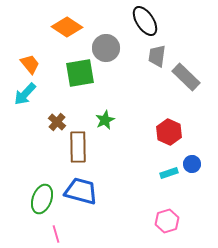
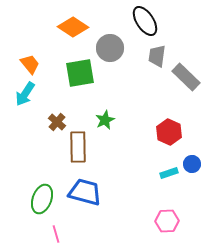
orange diamond: moved 6 px right
gray circle: moved 4 px right
cyan arrow: rotated 10 degrees counterclockwise
blue trapezoid: moved 4 px right, 1 px down
pink hexagon: rotated 15 degrees clockwise
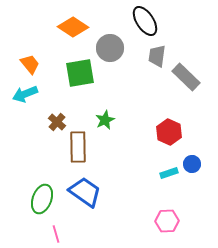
cyan arrow: rotated 35 degrees clockwise
blue trapezoid: rotated 20 degrees clockwise
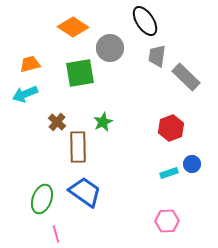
orange trapezoid: rotated 65 degrees counterclockwise
green star: moved 2 px left, 2 px down
red hexagon: moved 2 px right, 4 px up; rotated 15 degrees clockwise
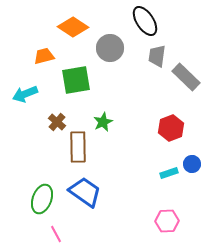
orange trapezoid: moved 14 px right, 8 px up
green square: moved 4 px left, 7 px down
pink line: rotated 12 degrees counterclockwise
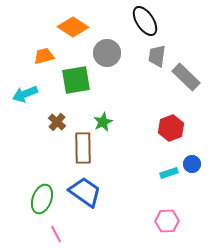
gray circle: moved 3 px left, 5 px down
brown rectangle: moved 5 px right, 1 px down
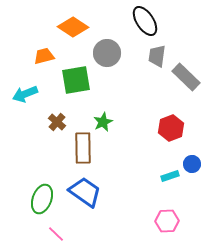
cyan rectangle: moved 1 px right, 3 px down
pink line: rotated 18 degrees counterclockwise
